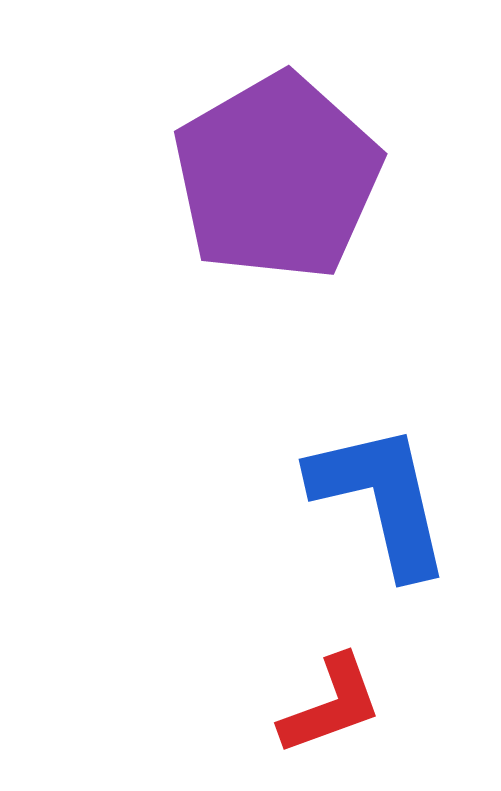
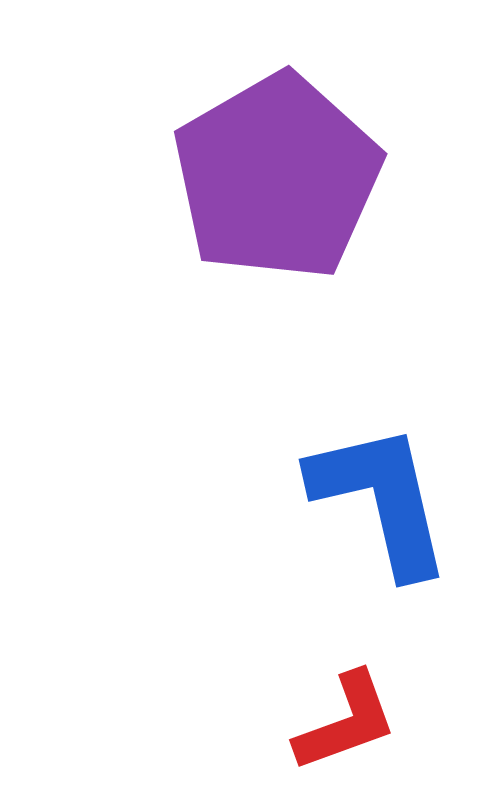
red L-shape: moved 15 px right, 17 px down
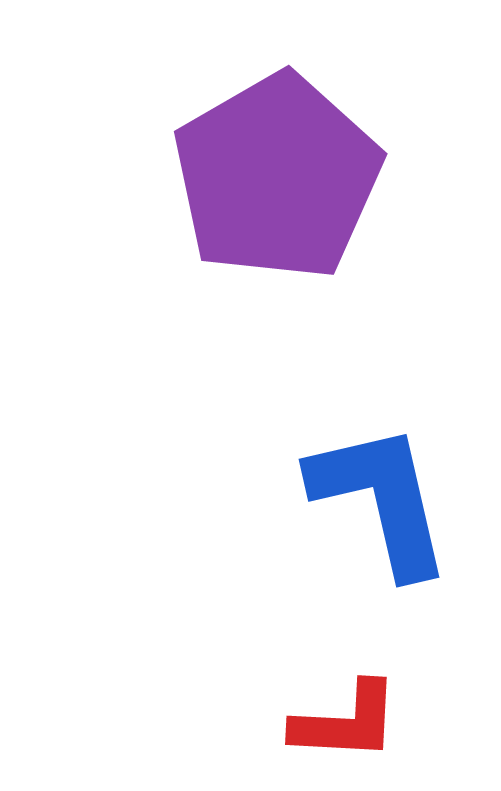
red L-shape: rotated 23 degrees clockwise
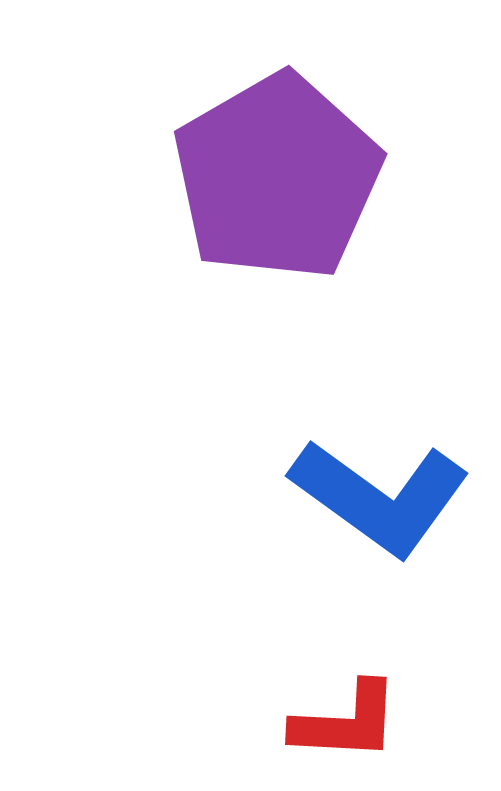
blue L-shape: moved 1 px left, 2 px up; rotated 139 degrees clockwise
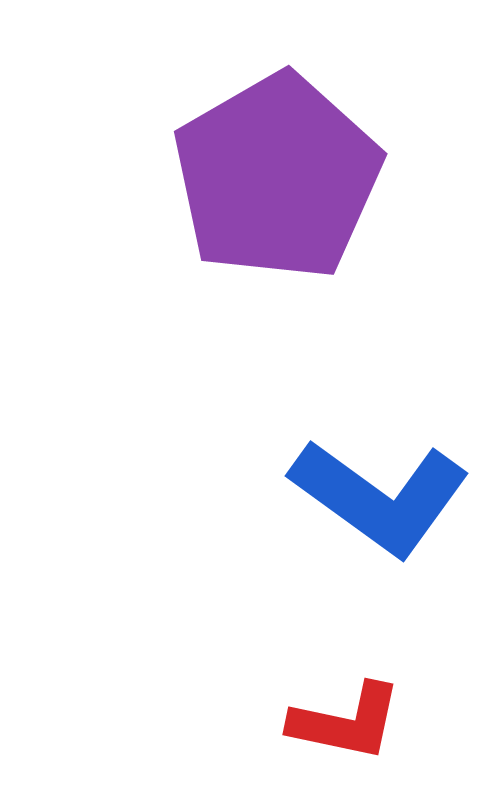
red L-shape: rotated 9 degrees clockwise
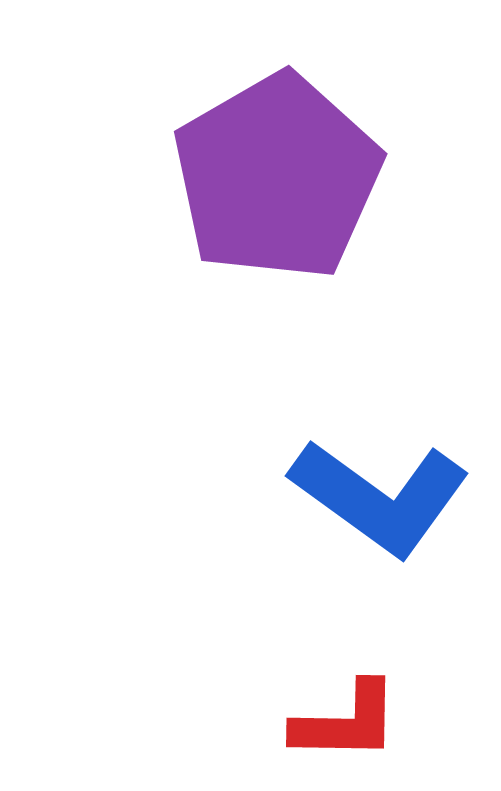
red L-shape: rotated 11 degrees counterclockwise
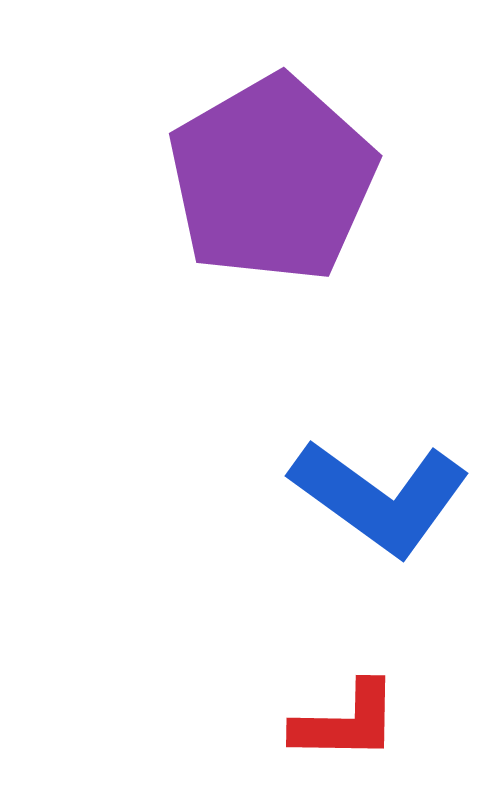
purple pentagon: moved 5 px left, 2 px down
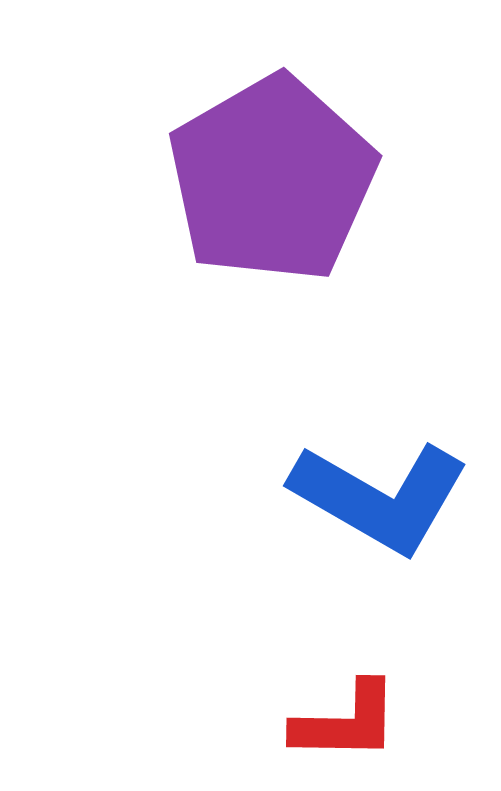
blue L-shape: rotated 6 degrees counterclockwise
